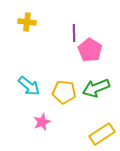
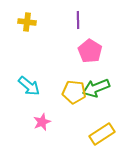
purple line: moved 4 px right, 13 px up
pink pentagon: moved 1 px down
yellow pentagon: moved 10 px right
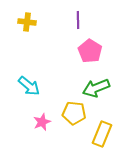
yellow pentagon: moved 21 px down
yellow rectangle: rotated 35 degrees counterclockwise
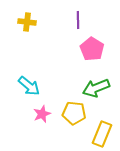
pink pentagon: moved 2 px right, 2 px up
pink star: moved 8 px up
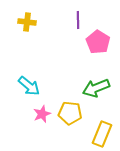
pink pentagon: moved 6 px right, 7 px up
yellow pentagon: moved 4 px left
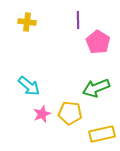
yellow rectangle: rotated 55 degrees clockwise
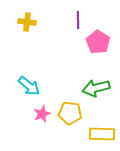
green arrow: rotated 8 degrees clockwise
yellow rectangle: rotated 15 degrees clockwise
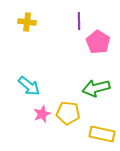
purple line: moved 1 px right, 1 px down
yellow pentagon: moved 2 px left
yellow rectangle: rotated 10 degrees clockwise
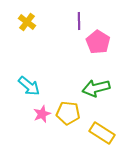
yellow cross: rotated 30 degrees clockwise
yellow rectangle: moved 1 px up; rotated 20 degrees clockwise
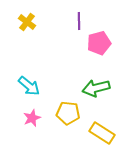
pink pentagon: moved 1 px right, 1 px down; rotated 25 degrees clockwise
pink star: moved 10 px left, 4 px down
